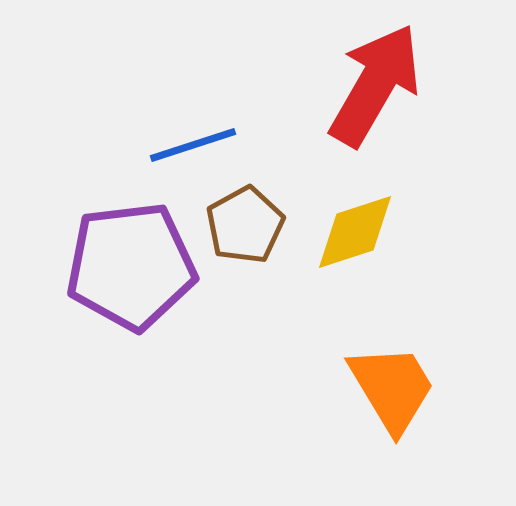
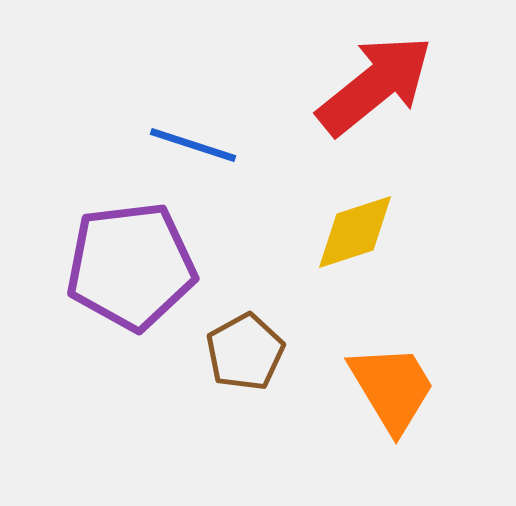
red arrow: rotated 21 degrees clockwise
blue line: rotated 36 degrees clockwise
brown pentagon: moved 127 px down
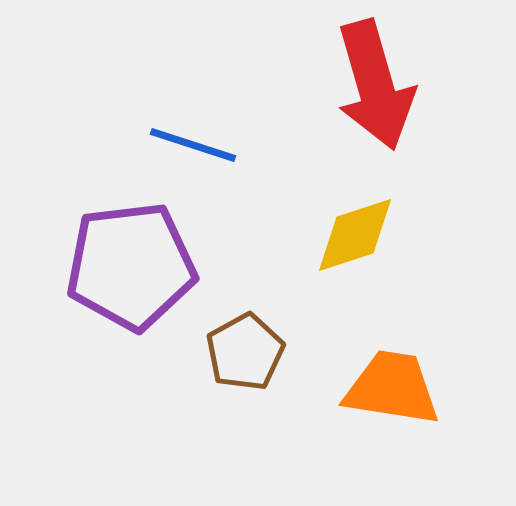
red arrow: rotated 113 degrees clockwise
yellow diamond: moved 3 px down
orange trapezoid: rotated 50 degrees counterclockwise
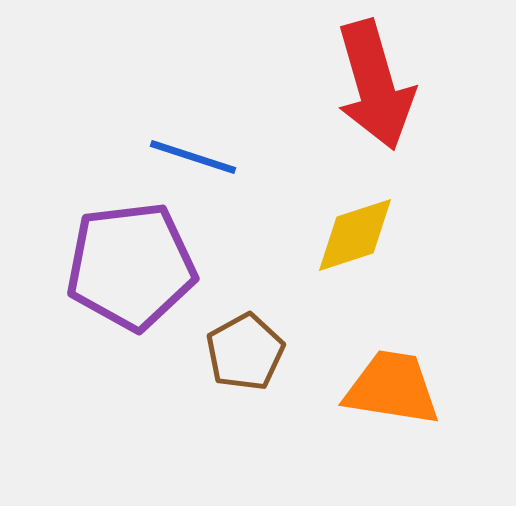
blue line: moved 12 px down
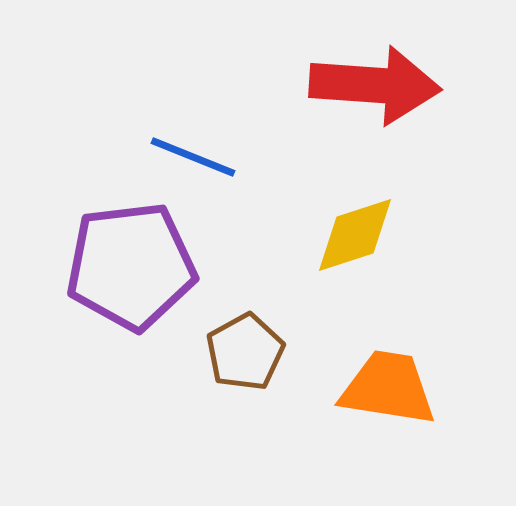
red arrow: rotated 70 degrees counterclockwise
blue line: rotated 4 degrees clockwise
orange trapezoid: moved 4 px left
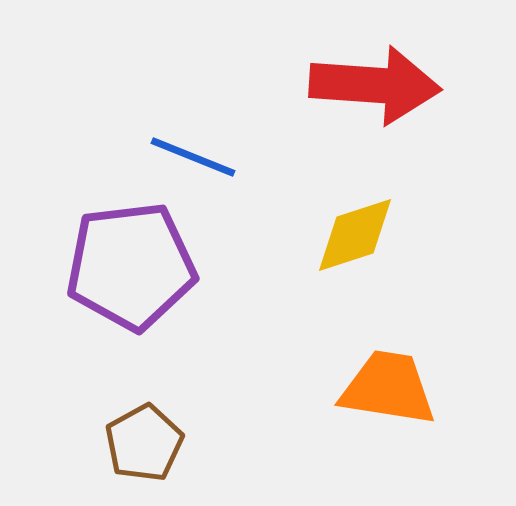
brown pentagon: moved 101 px left, 91 px down
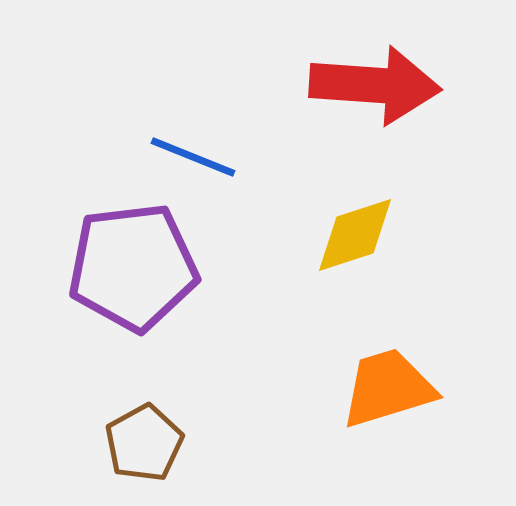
purple pentagon: moved 2 px right, 1 px down
orange trapezoid: rotated 26 degrees counterclockwise
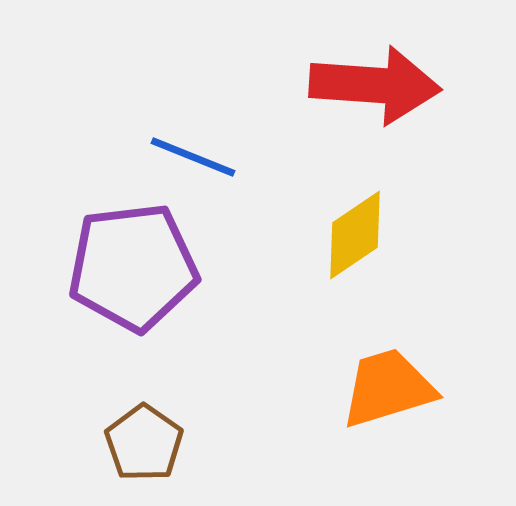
yellow diamond: rotated 16 degrees counterclockwise
brown pentagon: rotated 8 degrees counterclockwise
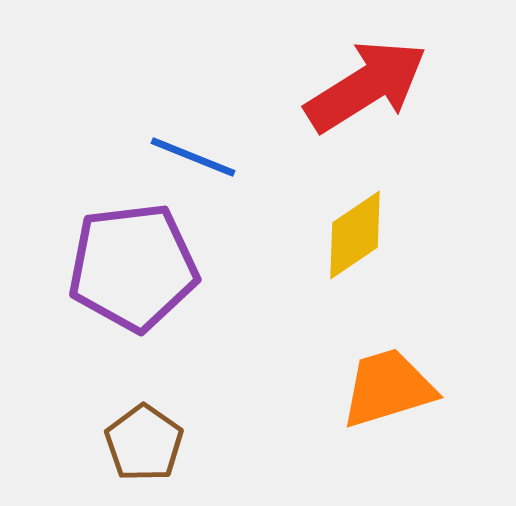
red arrow: moved 9 px left, 1 px down; rotated 36 degrees counterclockwise
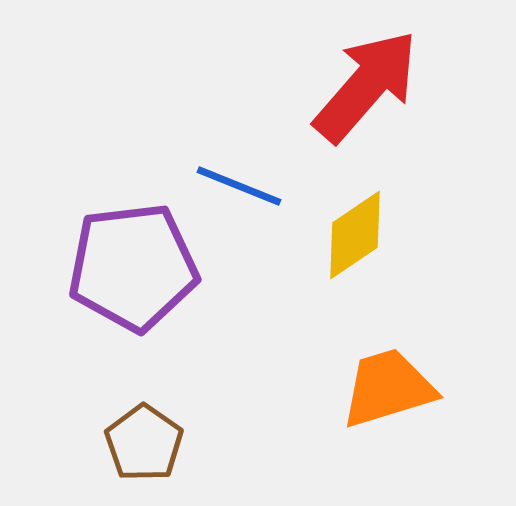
red arrow: rotated 17 degrees counterclockwise
blue line: moved 46 px right, 29 px down
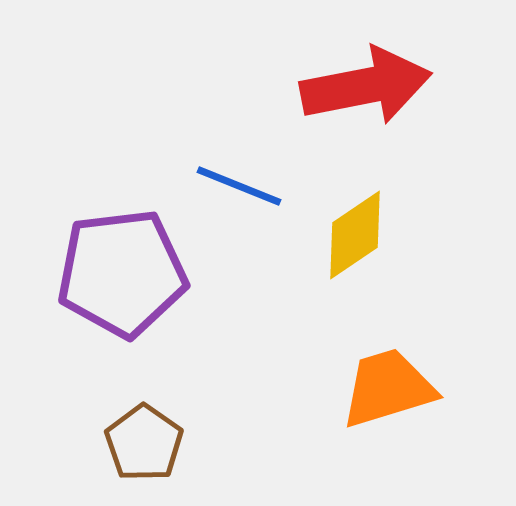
red arrow: rotated 38 degrees clockwise
purple pentagon: moved 11 px left, 6 px down
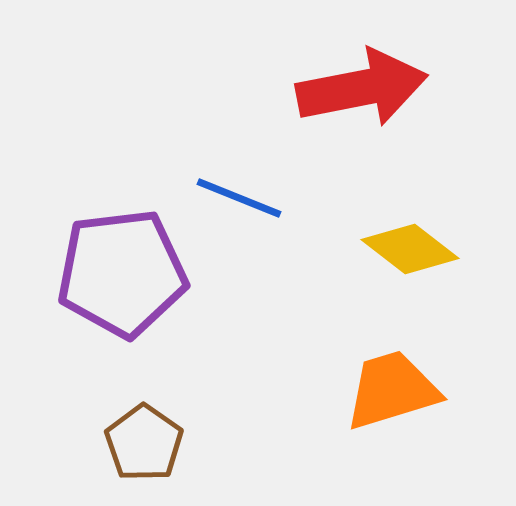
red arrow: moved 4 px left, 2 px down
blue line: moved 12 px down
yellow diamond: moved 55 px right, 14 px down; rotated 72 degrees clockwise
orange trapezoid: moved 4 px right, 2 px down
